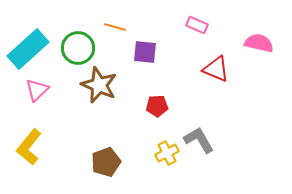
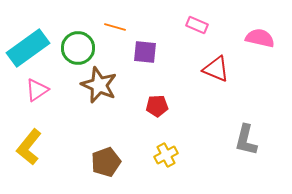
pink semicircle: moved 1 px right, 5 px up
cyan rectangle: moved 1 px up; rotated 6 degrees clockwise
pink triangle: rotated 10 degrees clockwise
gray L-shape: moved 47 px right; rotated 136 degrees counterclockwise
yellow cross: moved 1 px left, 2 px down
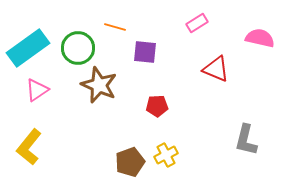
pink rectangle: moved 2 px up; rotated 55 degrees counterclockwise
brown pentagon: moved 24 px right
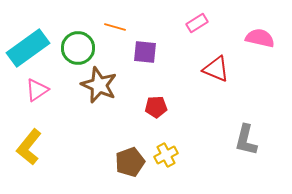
red pentagon: moved 1 px left, 1 px down
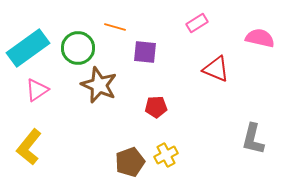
gray L-shape: moved 7 px right, 1 px up
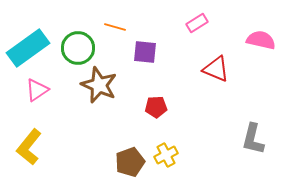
pink semicircle: moved 1 px right, 2 px down
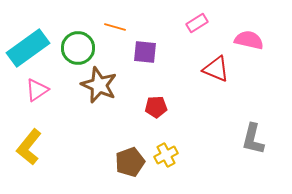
pink semicircle: moved 12 px left
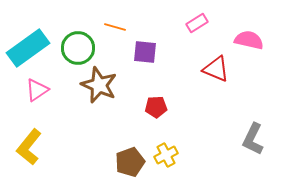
gray L-shape: rotated 12 degrees clockwise
